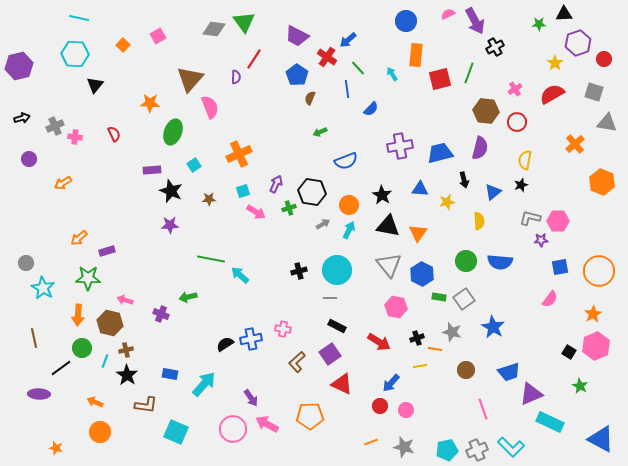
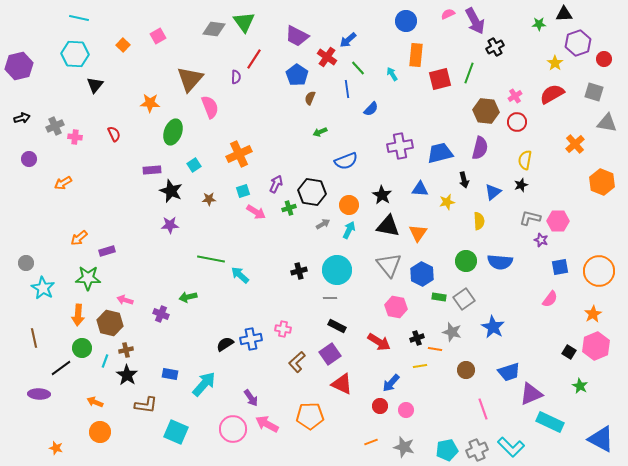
pink cross at (515, 89): moved 7 px down
purple star at (541, 240): rotated 24 degrees clockwise
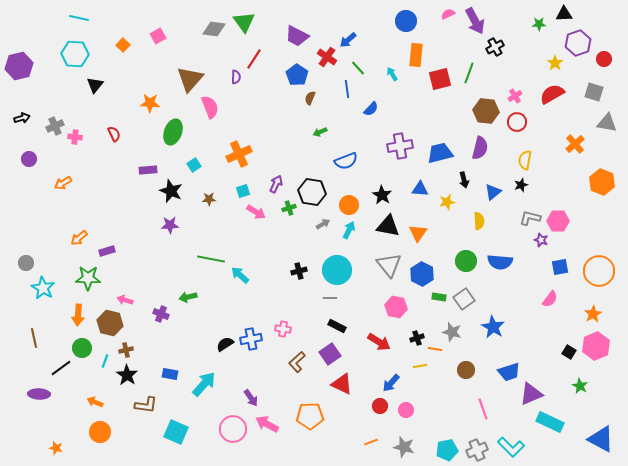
purple rectangle at (152, 170): moved 4 px left
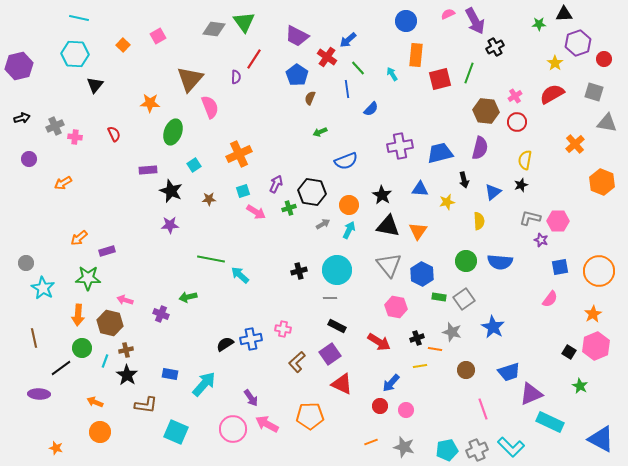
orange triangle at (418, 233): moved 2 px up
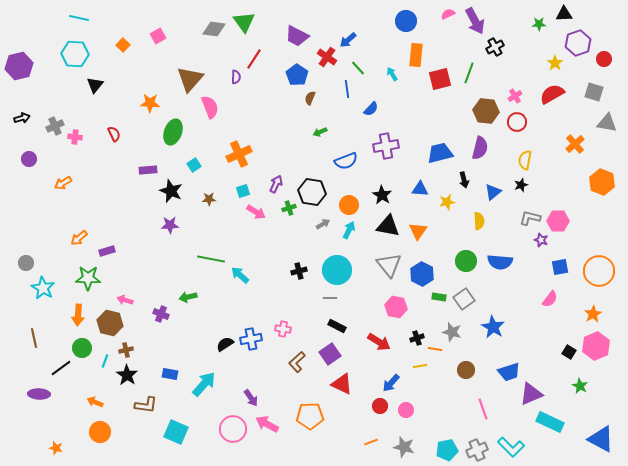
purple cross at (400, 146): moved 14 px left
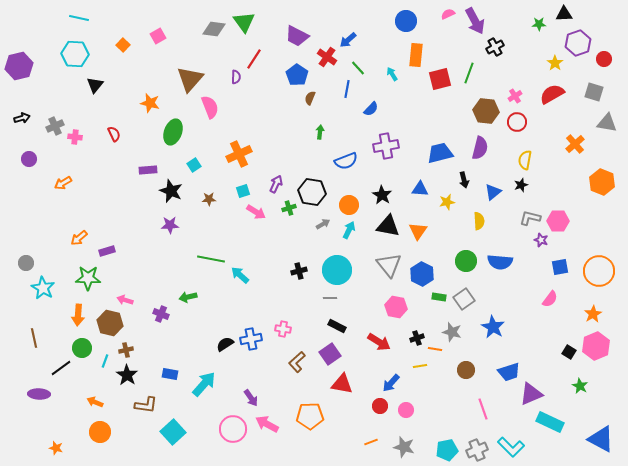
blue line at (347, 89): rotated 18 degrees clockwise
orange star at (150, 103): rotated 12 degrees clockwise
green arrow at (320, 132): rotated 120 degrees clockwise
red triangle at (342, 384): rotated 15 degrees counterclockwise
cyan square at (176, 432): moved 3 px left; rotated 25 degrees clockwise
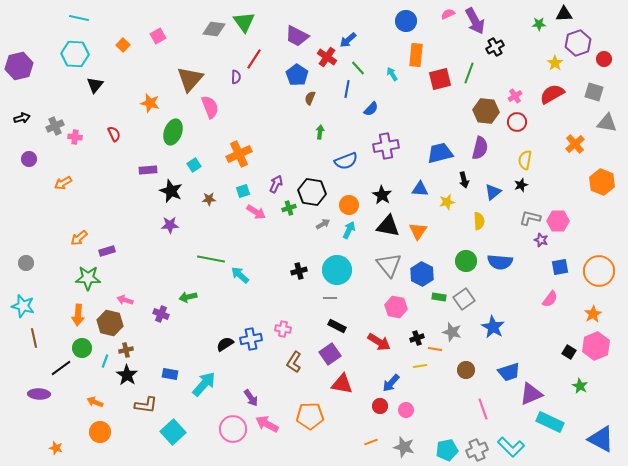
cyan star at (43, 288): moved 20 px left, 18 px down; rotated 15 degrees counterclockwise
brown L-shape at (297, 362): moved 3 px left; rotated 15 degrees counterclockwise
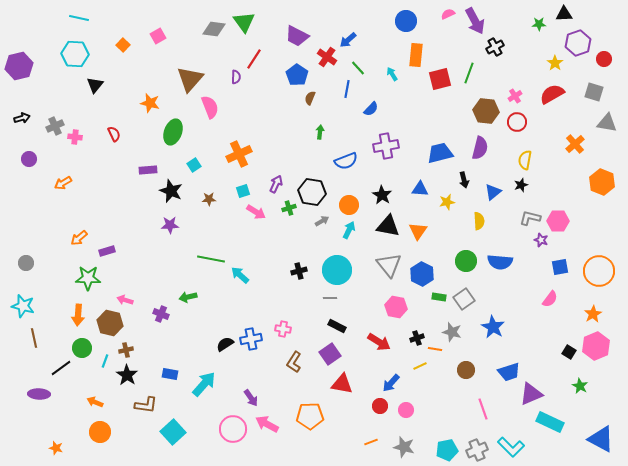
gray arrow at (323, 224): moved 1 px left, 3 px up
yellow line at (420, 366): rotated 16 degrees counterclockwise
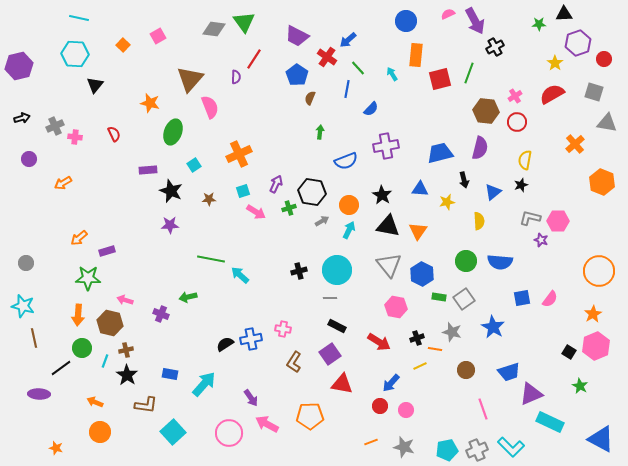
blue square at (560, 267): moved 38 px left, 31 px down
pink circle at (233, 429): moved 4 px left, 4 px down
